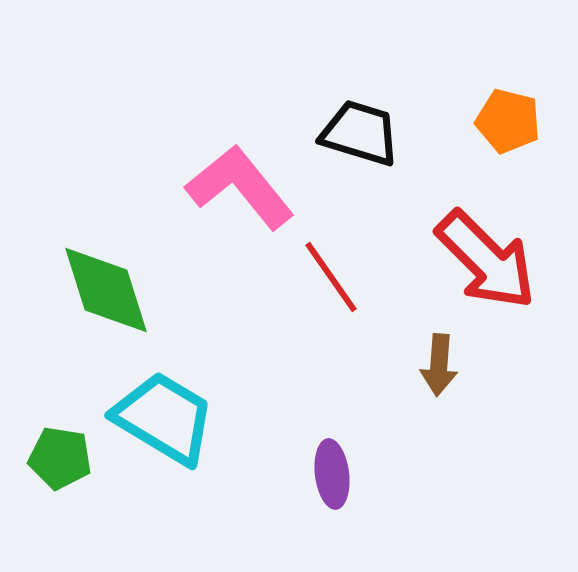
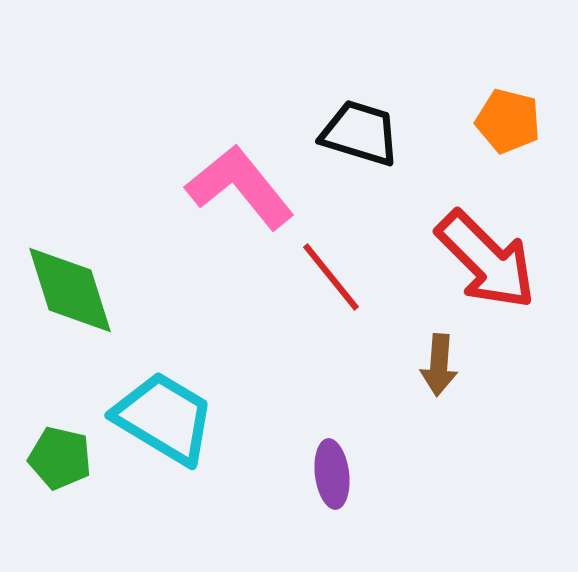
red line: rotated 4 degrees counterclockwise
green diamond: moved 36 px left
green pentagon: rotated 4 degrees clockwise
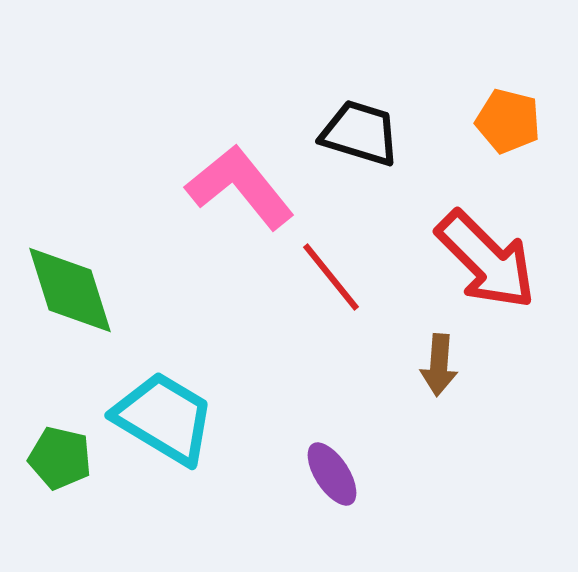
purple ellipse: rotated 26 degrees counterclockwise
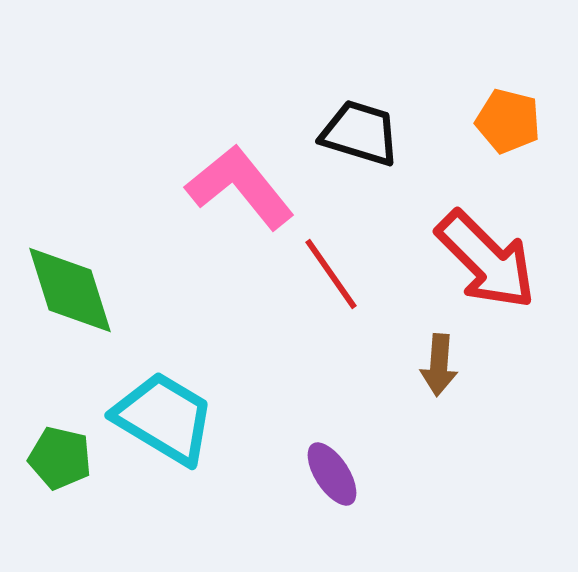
red line: moved 3 px up; rotated 4 degrees clockwise
